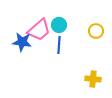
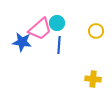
cyan circle: moved 2 px left, 2 px up
pink trapezoid: moved 1 px right, 1 px up
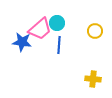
yellow circle: moved 1 px left
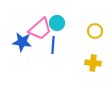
blue line: moved 6 px left
yellow cross: moved 16 px up
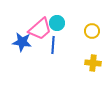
yellow circle: moved 3 px left
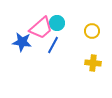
pink trapezoid: moved 1 px right, 1 px up
blue line: rotated 24 degrees clockwise
